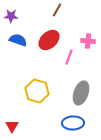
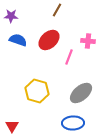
gray ellipse: rotated 30 degrees clockwise
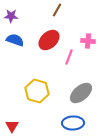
blue semicircle: moved 3 px left
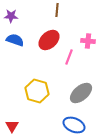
brown line: rotated 24 degrees counterclockwise
blue ellipse: moved 1 px right, 2 px down; rotated 25 degrees clockwise
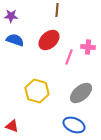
pink cross: moved 6 px down
red triangle: rotated 40 degrees counterclockwise
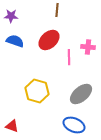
blue semicircle: moved 1 px down
pink line: rotated 21 degrees counterclockwise
gray ellipse: moved 1 px down
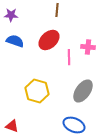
purple star: moved 1 px up
gray ellipse: moved 2 px right, 3 px up; rotated 15 degrees counterclockwise
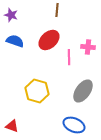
purple star: rotated 16 degrees clockwise
